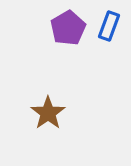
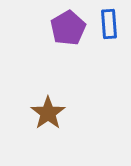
blue rectangle: moved 2 px up; rotated 24 degrees counterclockwise
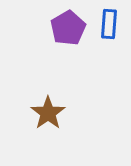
blue rectangle: rotated 8 degrees clockwise
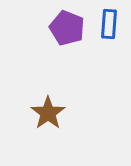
purple pentagon: moved 1 px left; rotated 20 degrees counterclockwise
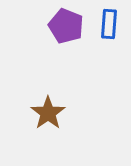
purple pentagon: moved 1 px left, 2 px up
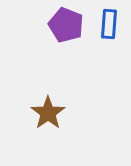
purple pentagon: moved 1 px up
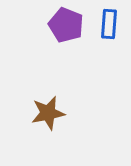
brown star: rotated 24 degrees clockwise
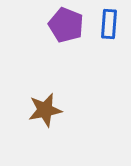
brown star: moved 3 px left, 3 px up
